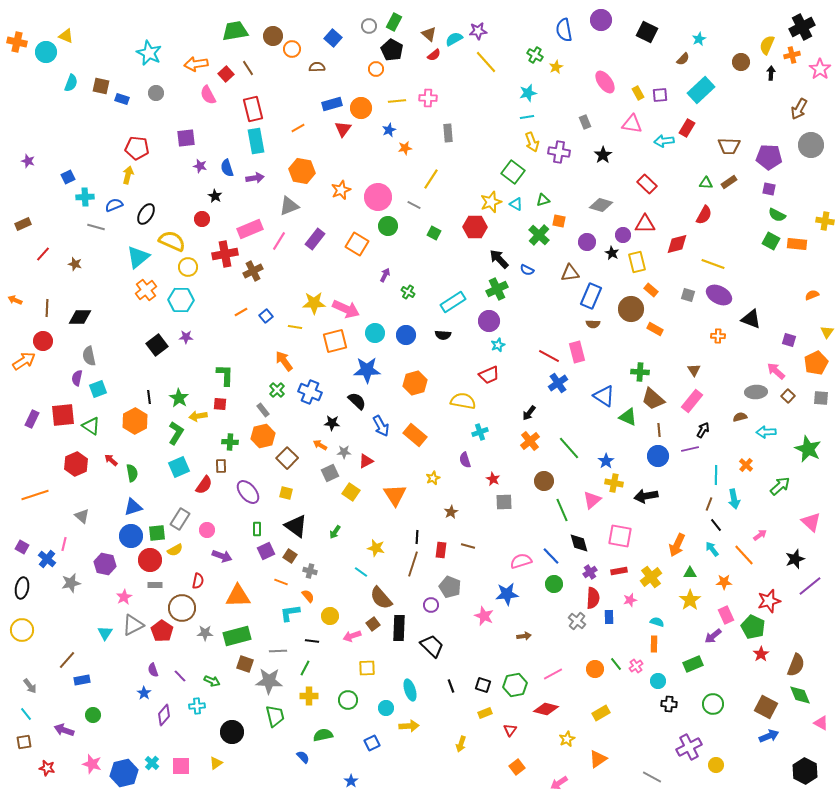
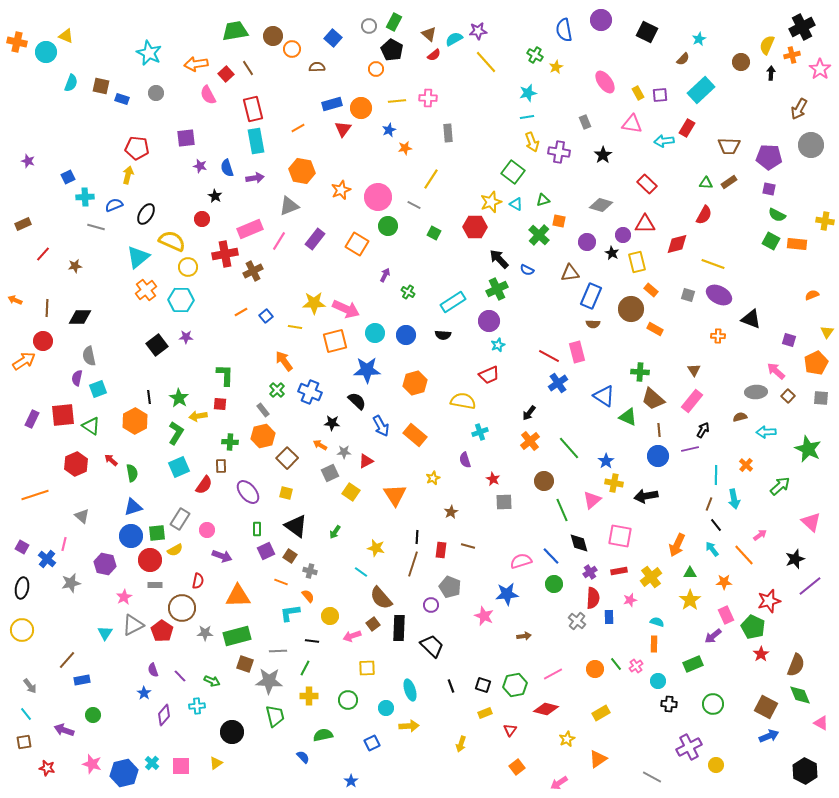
brown star at (75, 264): moved 2 px down; rotated 24 degrees counterclockwise
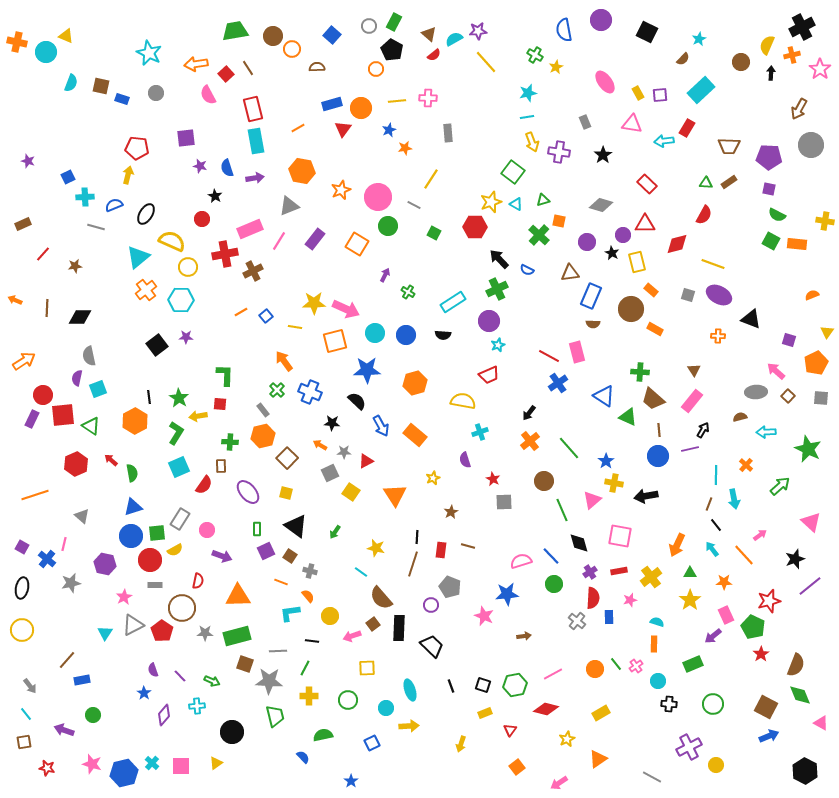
blue square at (333, 38): moved 1 px left, 3 px up
red circle at (43, 341): moved 54 px down
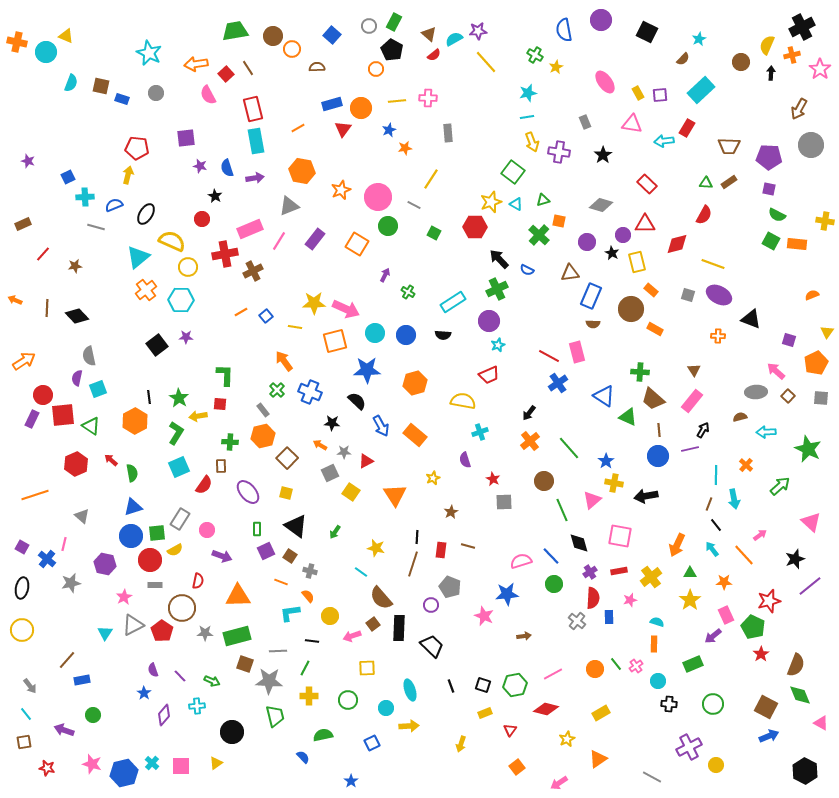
black diamond at (80, 317): moved 3 px left, 1 px up; rotated 45 degrees clockwise
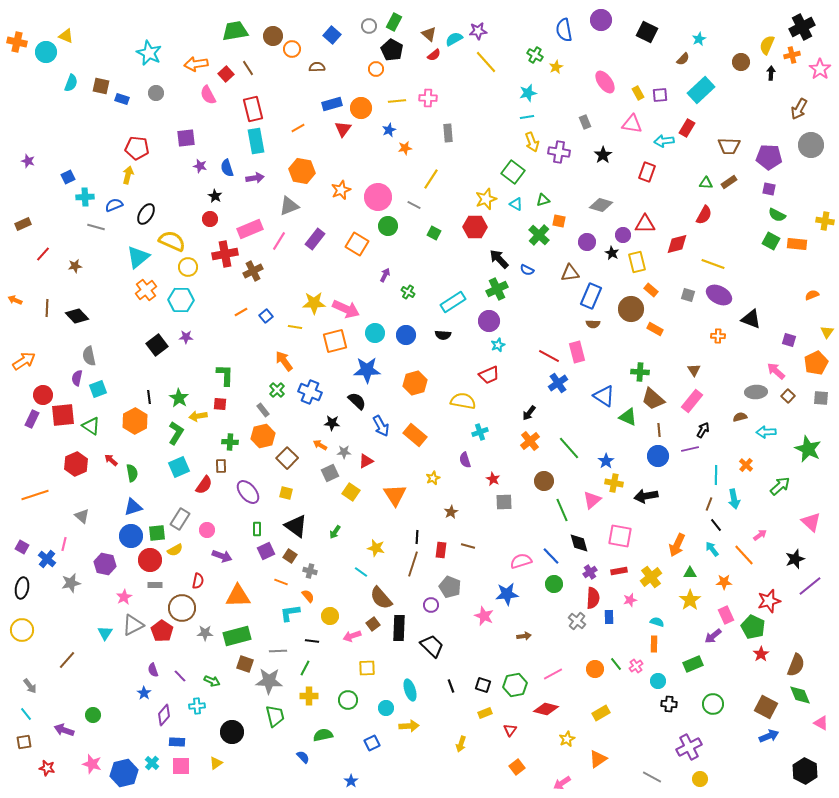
red rectangle at (647, 184): moved 12 px up; rotated 66 degrees clockwise
yellow star at (491, 202): moved 5 px left, 3 px up
red circle at (202, 219): moved 8 px right
blue rectangle at (82, 680): moved 95 px right, 62 px down; rotated 14 degrees clockwise
yellow circle at (716, 765): moved 16 px left, 14 px down
pink arrow at (559, 783): moved 3 px right
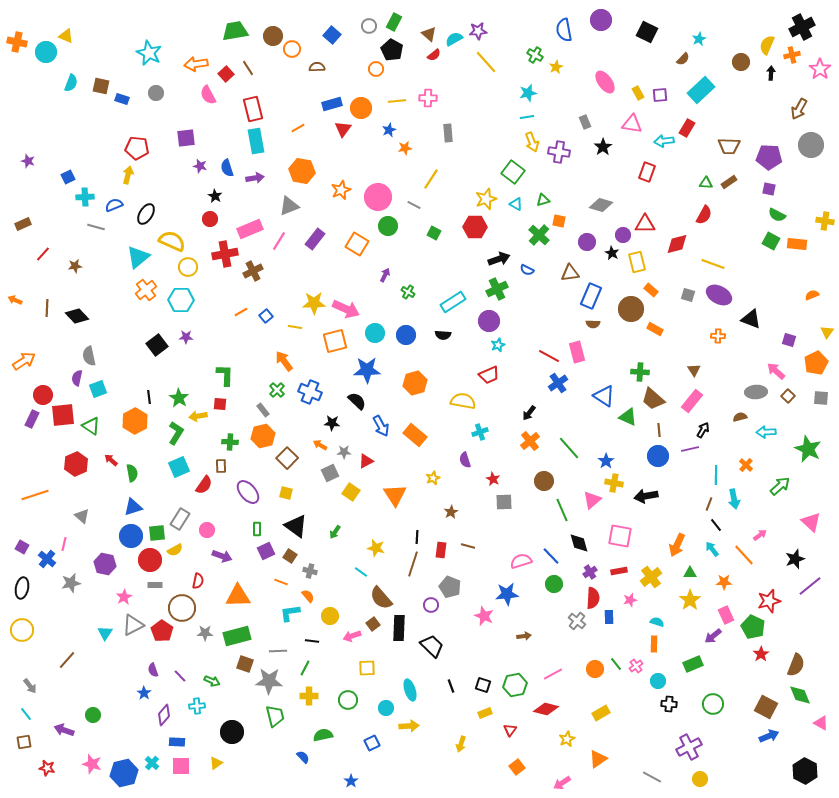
black star at (603, 155): moved 8 px up
black arrow at (499, 259): rotated 115 degrees clockwise
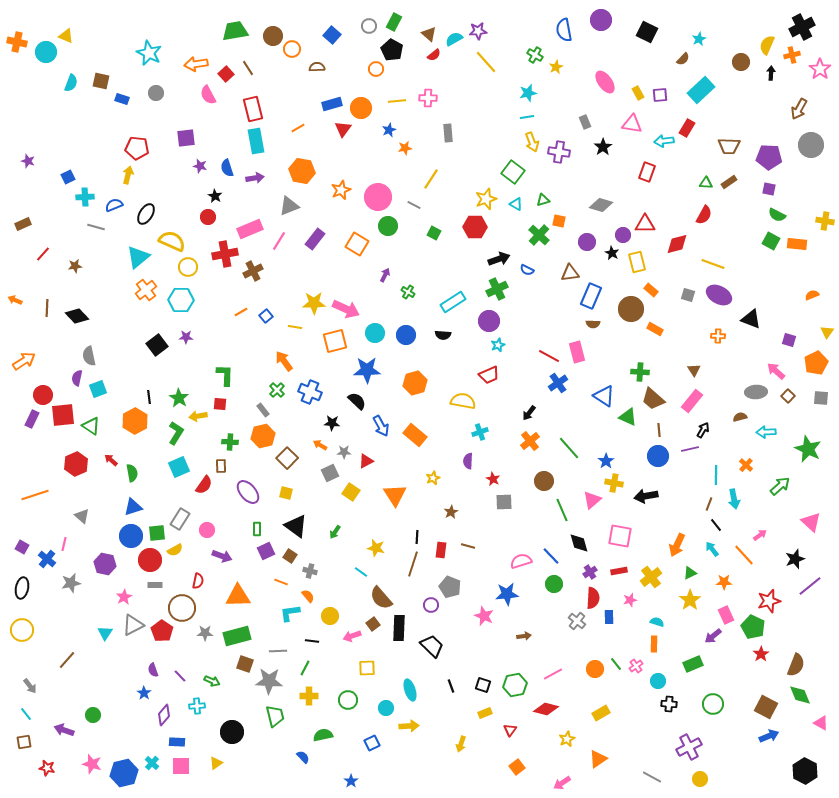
brown square at (101, 86): moved 5 px up
red circle at (210, 219): moved 2 px left, 2 px up
purple semicircle at (465, 460): moved 3 px right, 1 px down; rotated 21 degrees clockwise
green triangle at (690, 573): rotated 24 degrees counterclockwise
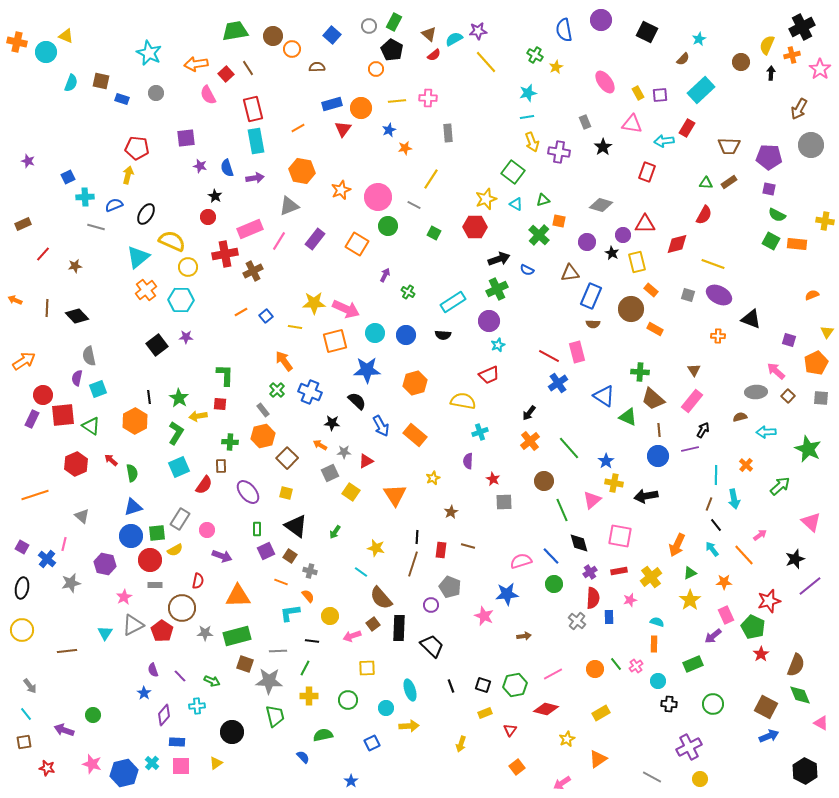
brown line at (67, 660): moved 9 px up; rotated 42 degrees clockwise
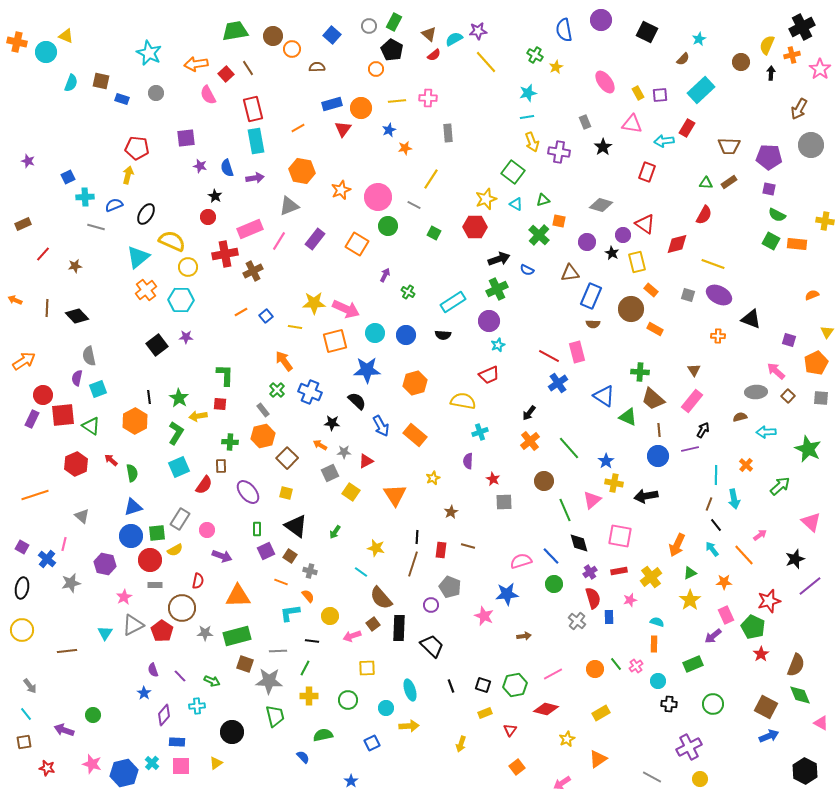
red triangle at (645, 224): rotated 35 degrees clockwise
green line at (562, 510): moved 3 px right
red semicircle at (593, 598): rotated 20 degrees counterclockwise
